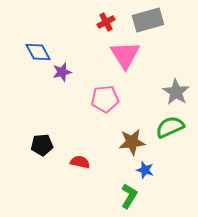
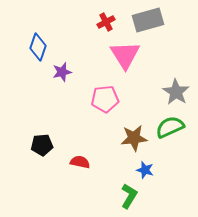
blue diamond: moved 5 px up; rotated 48 degrees clockwise
brown star: moved 2 px right, 4 px up
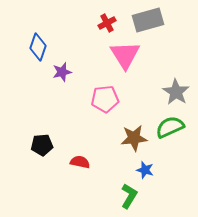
red cross: moved 1 px right, 1 px down
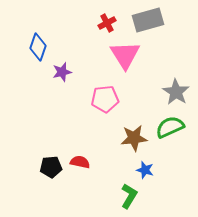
black pentagon: moved 9 px right, 22 px down
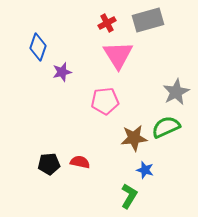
pink triangle: moved 7 px left
gray star: rotated 12 degrees clockwise
pink pentagon: moved 2 px down
green semicircle: moved 4 px left
black pentagon: moved 2 px left, 3 px up
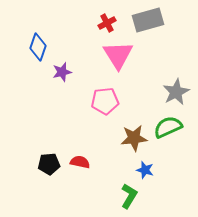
green semicircle: moved 2 px right
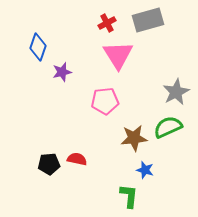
red semicircle: moved 3 px left, 3 px up
green L-shape: rotated 25 degrees counterclockwise
